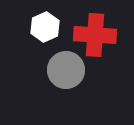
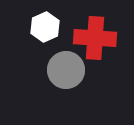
red cross: moved 3 px down
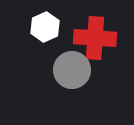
gray circle: moved 6 px right
